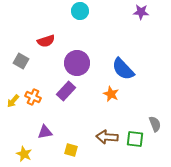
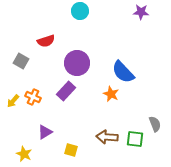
blue semicircle: moved 3 px down
purple triangle: rotated 21 degrees counterclockwise
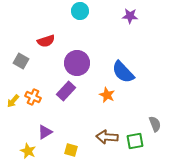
purple star: moved 11 px left, 4 px down
orange star: moved 4 px left, 1 px down
green square: moved 2 px down; rotated 18 degrees counterclockwise
yellow star: moved 4 px right, 3 px up
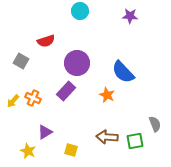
orange cross: moved 1 px down
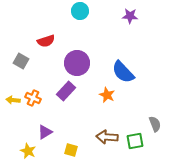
yellow arrow: moved 1 px up; rotated 56 degrees clockwise
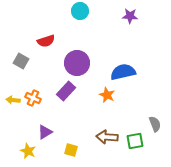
blue semicircle: rotated 120 degrees clockwise
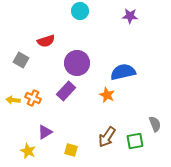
gray square: moved 1 px up
brown arrow: rotated 60 degrees counterclockwise
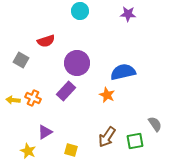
purple star: moved 2 px left, 2 px up
gray semicircle: rotated 14 degrees counterclockwise
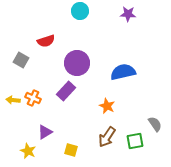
orange star: moved 11 px down
